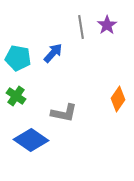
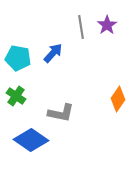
gray L-shape: moved 3 px left
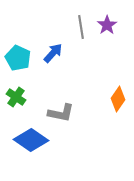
cyan pentagon: rotated 15 degrees clockwise
green cross: moved 1 px down
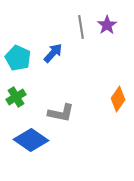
green cross: rotated 24 degrees clockwise
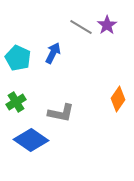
gray line: rotated 50 degrees counterclockwise
blue arrow: rotated 15 degrees counterclockwise
green cross: moved 5 px down
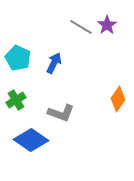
blue arrow: moved 1 px right, 10 px down
green cross: moved 2 px up
gray L-shape: rotated 8 degrees clockwise
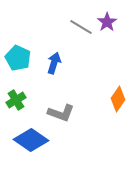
purple star: moved 3 px up
blue arrow: rotated 10 degrees counterclockwise
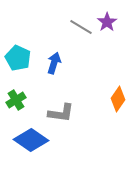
gray L-shape: rotated 12 degrees counterclockwise
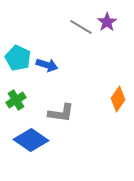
blue arrow: moved 7 px left, 2 px down; rotated 90 degrees clockwise
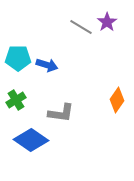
cyan pentagon: rotated 25 degrees counterclockwise
orange diamond: moved 1 px left, 1 px down
